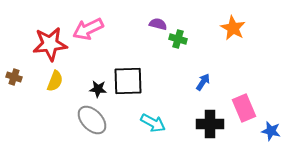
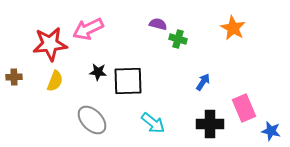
brown cross: rotated 21 degrees counterclockwise
black star: moved 17 px up
cyan arrow: rotated 10 degrees clockwise
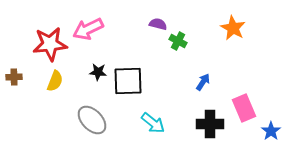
green cross: moved 2 px down; rotated 12 degrees clockwise
blue star: rotated 24 degrees clockwise
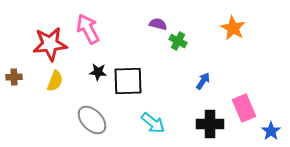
pink arrow: rotated 88 degrees clockwise
blue arrow: moved 1 px up
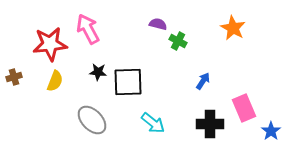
brown cross: rotated 14 degrees counterclockwise
black square: moved 1 px down
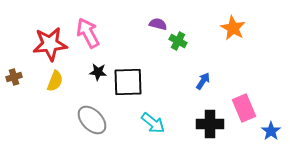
pink arrow: moved 4 px down
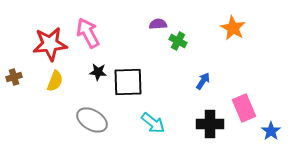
purple semicircle: rotated 18 degrees counterclockwise
gray ellipse: rotated 16 degrees counterclockwise
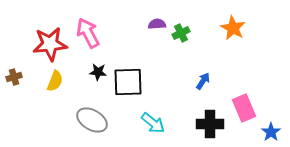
purple semicircle: moved 1 px left
green cross: moved 3 px right, 8 px up; rotated 36 degrees clockwise
blue star: moved 1 px down
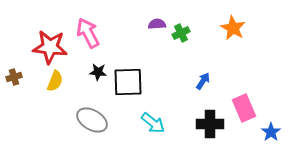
red star: moved 3 px down; rotated 12 degrees clockwise
